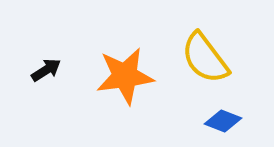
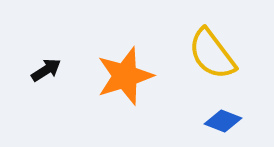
yellow semicircle: moved 7 px right, 4 px up
orange star: rotated 10 degrees counterclockwise
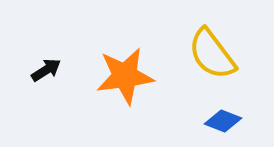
orange star: rotated 10 degrees clockwise
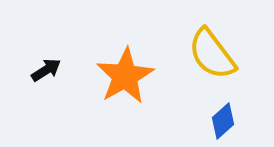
orange star: rotated 22 degrees counterclockwise
blue diamond: rotated 63 degrees counterclockwise
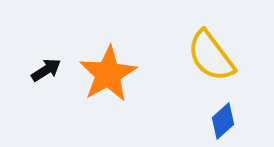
yellow semicircle: moved 1 px left, 2 px down
orange star: moved 17 px left, 2 px up
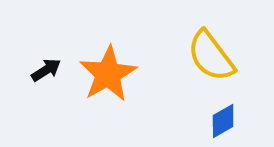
blue diamond: rotated 12 degrees clockwise
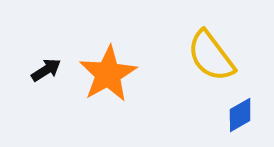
blue diamond: moved 17 px right, 6 px up
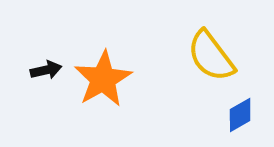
black arrow: rotated 20 degrees clockwise
orange star: moved 5 px left, 5 px down
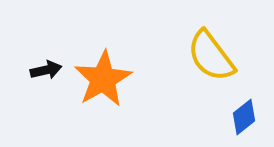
blue diamond: moved 4 px right, 2 px down; rotated 9 degrees counterclockwise
